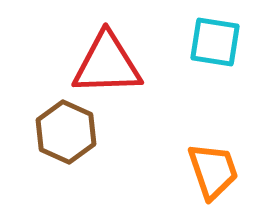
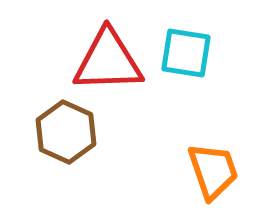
cyan square: moved 29 px left, 11 px down
red triangle: moved 1 px right, 3 px up
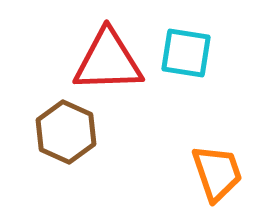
orange trapezoid: moved 4 px right, 2 px down
